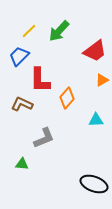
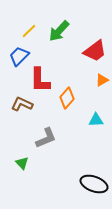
gray L-shape: moved 2 px right
green triangle: moved 1 px up; rotated 40 degrees clockwise
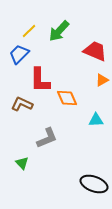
red trapezoid: rotated 120 degrees counterclockwise
blue trapezoid: moved 2 px up
orange diamond: rotated 65 degrees counterclockwise
gray L-shape: moved 1 px right
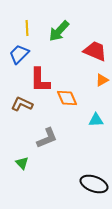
yellow line: moved 2 px left, 3 px up; rotated 49 degrees counterclockwise
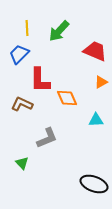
orange triangle: moved 1 px left, 2 px down
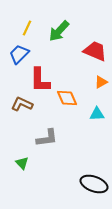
yellow line: rotated 28 degrees clockwise
cyan triangle: moved 1 px right, 6 px up
gray L-shape: rotated 15 degrees clockwise
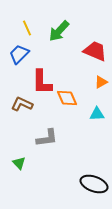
yellow line: rotated 49 degrees counterclockwise
red L-shape: moved 2 px right, 2 px down
green triangle: moved 3 px left
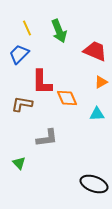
green arrow: rotated 65 degrees counterclockwise
brown L-shape: rotated 15 degrees counterclockwise
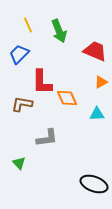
yellow line: moved 1 px right, 3 px up
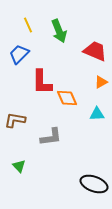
brown L-shape: moved 7 px left, 16 px down
gray L-shape: moved 4 px right, 1 px up
green triangle: moved 3 px down
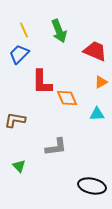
yellow line: moved 4 px left, 5 px down
gray L-shape: moved 5 px right, 10 px down
black ellipse: moved 2 px left, 2 px down; rotated 8 degrees counterclockwise
